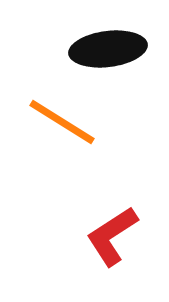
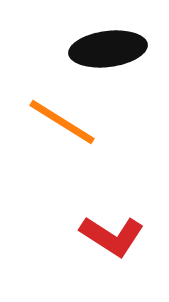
red L-shape: rotated 114 degrees counterclockwise
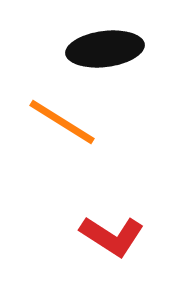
black ellipse: moved 3 px left
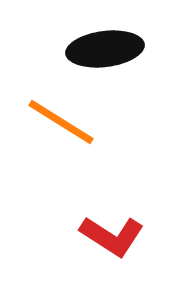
orange line: moved 1 px left
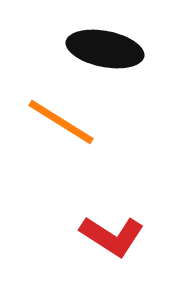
black ellipse: rotated 18 degrees clockwise
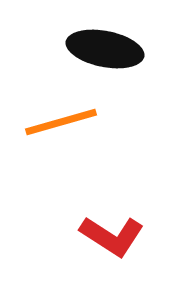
orange line: rotated 48 degrees counterclockwise
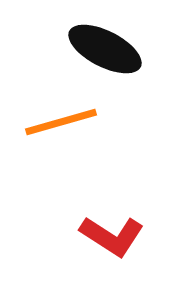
black ellipse: rotated 16 degrees clockwise
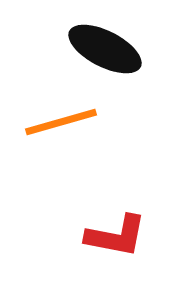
red L-shape: moved 4 px right; rotated 22 degrees counterclockwise
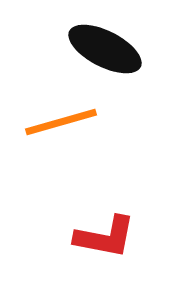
red L-shape: moved 11 px left, 1 px down
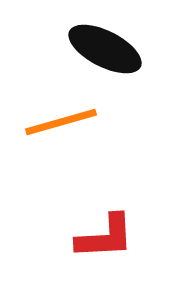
red L-shape: rotated 14 degrees counterclockwise
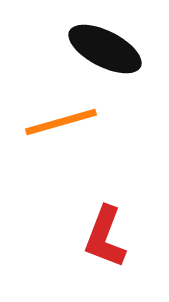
red L-shape: rotated 114 degrees clockwise
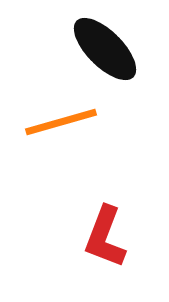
black ellipse: rotated 18 degrees clockwise
